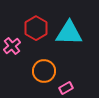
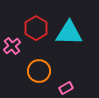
orange circle: moved 5 px left
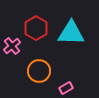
cyan triangle: moved 2 px right
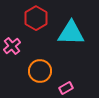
red hexagon: moved 10 px up
orange circle: moved 1 px right
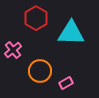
pink cross: moved 1 px right, 4 px down
pink rectangle: moved 5 px up
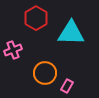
pink cross: rotated 18 degrees clockwise
orange circle: moved 5 px right, 2 px down
pink rectangle: moved 1 px right, 3 px down; rotated 32 degrees counterclockwise
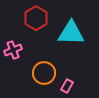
orange circle: moved 1 px left
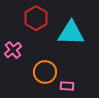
pink cross: rotated 18 degrees counterclockwise
orange circle: moved 1 px right, 1 px up
pink rectangle: rotated 64 degrees clockwise
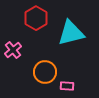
cyan triangle: rotated 16 degrees counterclockwise
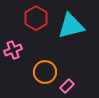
cyan triangle: moved 7 px up
pink cross: rotated 18 degrees clockwise
pink rectangle: rotated 48 degrees counterclockwise
